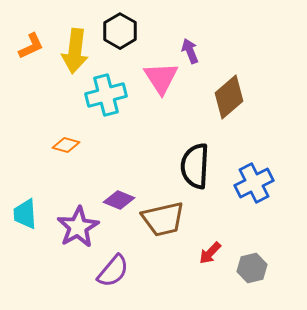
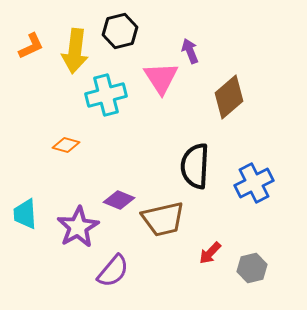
black hexagon: rotated 16 degrees clockwise
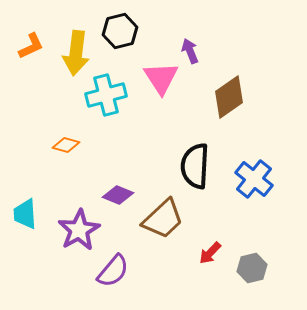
yellow arrow: moved 1 px right, 2 px down
brown diamond: rotated 6 degrees clockwise
blue cross: moved 4 px up; rotated 24 degrees counterclockwise
purple diamond: moved 1 px left, 5 px up
brown trapezoid: rotated 30 degrees counterclockwise
purple star: moved 1 px right, 3 px down
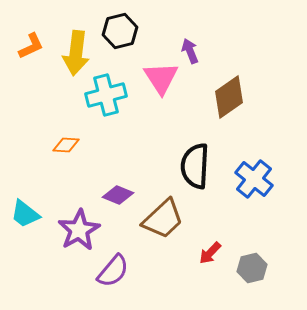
orange diamond: rotated 12 degrees counterclockwise
cyan trapezoid: rotated 48 degrees counterclockwise
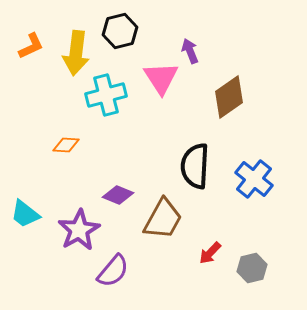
brown trapezoid: rotated 18 degrees counterclockwise
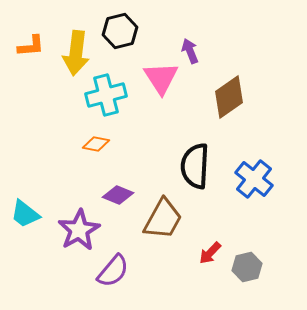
orange L-shape: rotated 20 degrees clockwise
orange diamond: moved 30 px right, 1 px up; rotated 8 degrees clockwise
gray hexagon: moved 5 px left, 1 px up
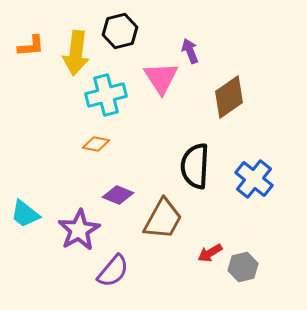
red arrow: rotated 15 degrees clockwise
gray hexagon: moved 4 px left
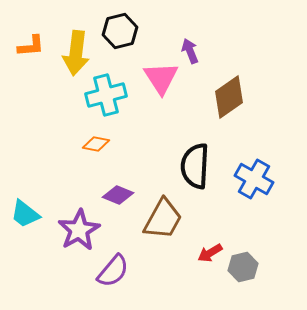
blue cross: rotated 9 degrees counterclockwise
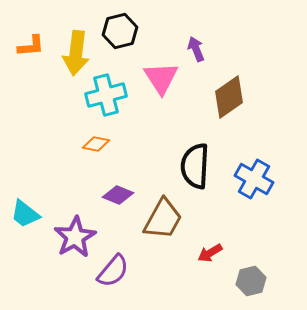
purple arrow: moved 6 px right, 2 px up
purple star: moved 4 px left, 7 px down
gray hexagon: moved 8 px right, 14 px down
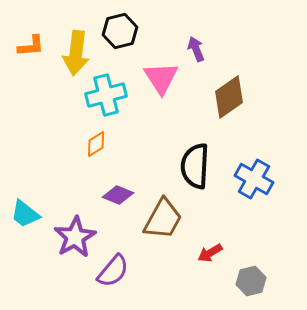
orange diamond: rotated 44 degrees counterclockwise
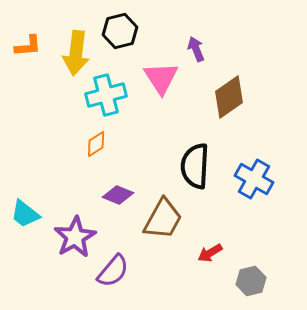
orange L-shape: moved 3 px left
